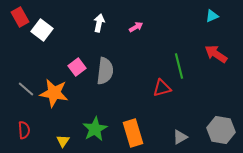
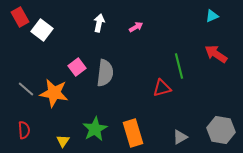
gray semicircle: moved 2 px down
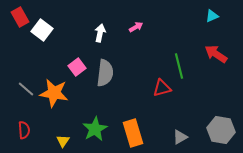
white arrow: moved 1 px right, 10 px down
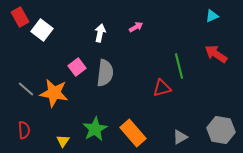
orange rectangle: rotated 24 degrees counterclockwise
